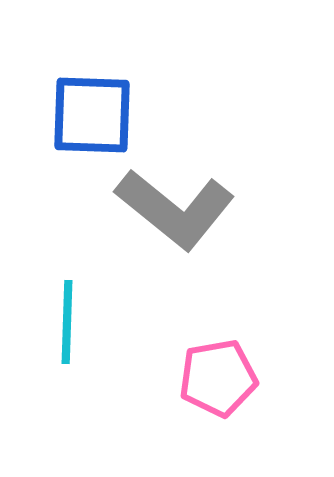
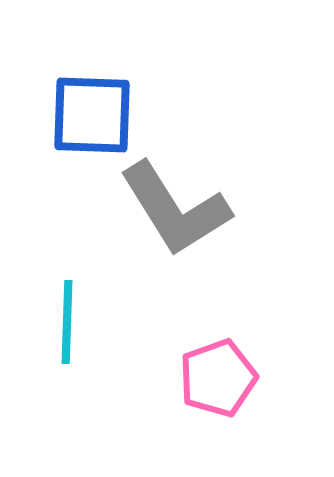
gray L-shape: rotated 19 degrees clockwise
pink pentagon: rotated 10 degrees counterclockwise
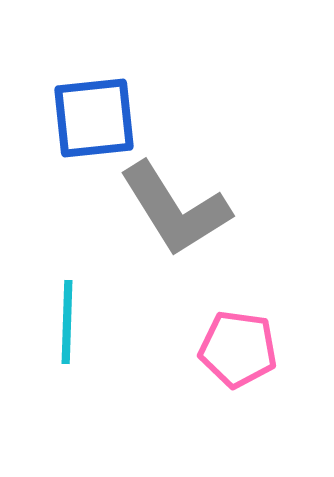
blue square: moved 2 px right, 3 px down; rotated 8 degrees counterclockwise
pink pentagon: moved 20 px right, 29 px up; rotated 28 degrees clockwise
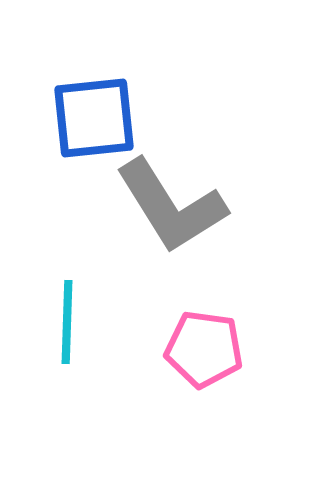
gray L-shape: moved 4 px left, 3 px up
pink pentagon: moved 34 px left
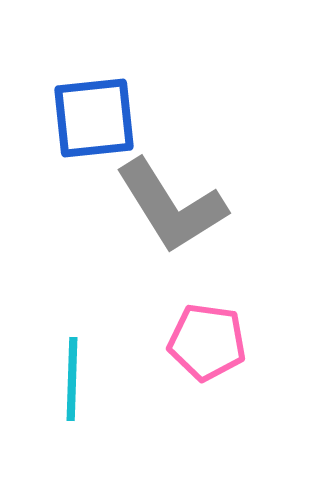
cyan line: moved 5 px right, 57 px down
pink pentagon: moved 3 px right, 7 px up
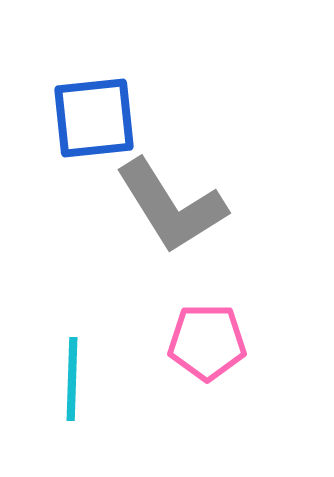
pink pentagon: rotated 8 degrees counterclockwise
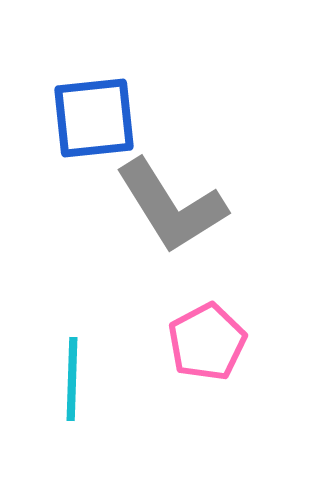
pink pentagon: rotated 28 degrees counterclockwise
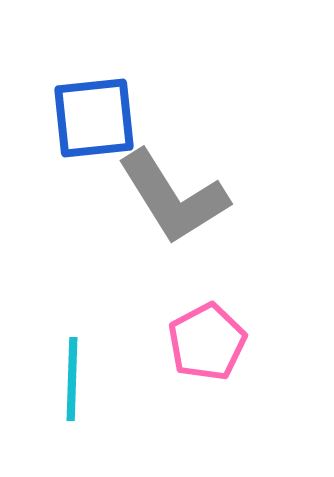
gray L-shape: moved 2 px right, 9 px up
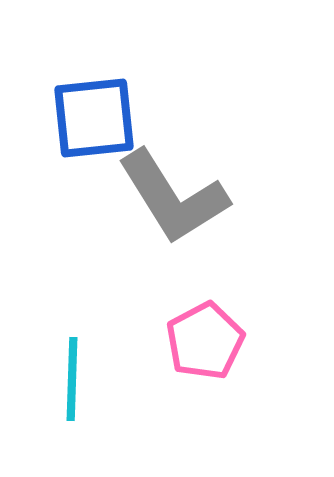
pink pentagon: moved 2 px left, 1 px up
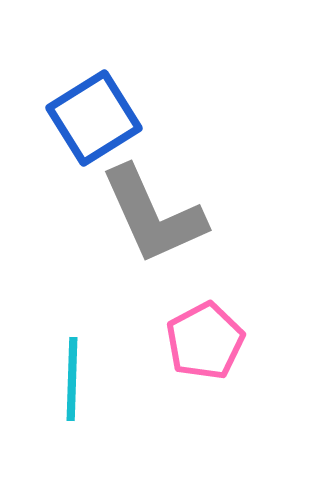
blue square: rotated 26 degrees counterclockwise
gray L-shape: moved 20 px left, 18 px down; rotated 8 degrees clockwise
